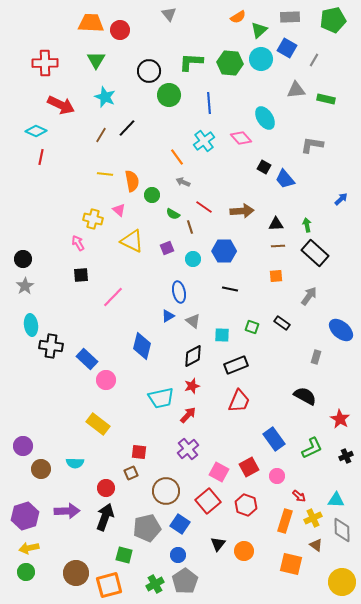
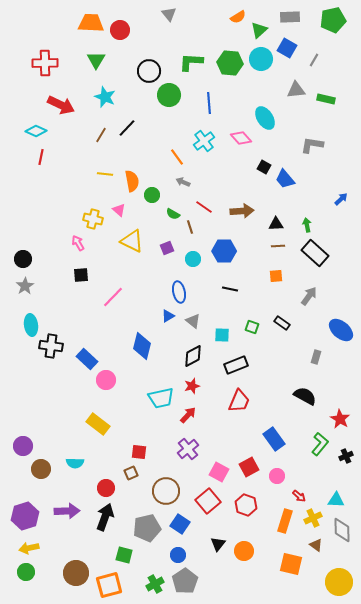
green L-shape at (312, 448): moved 8 px right, 4 px up; rotated 25 degrees counterclockwise
yellow circle at (342, 582): moved 3 px left
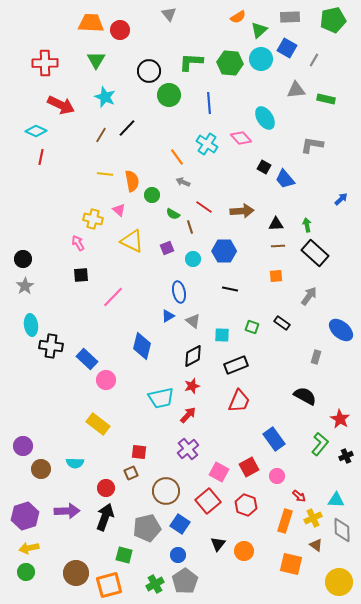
cyan cross at (204, 141): moved 3 px right, 3 px down; rotated 20 degrees counterclockwise
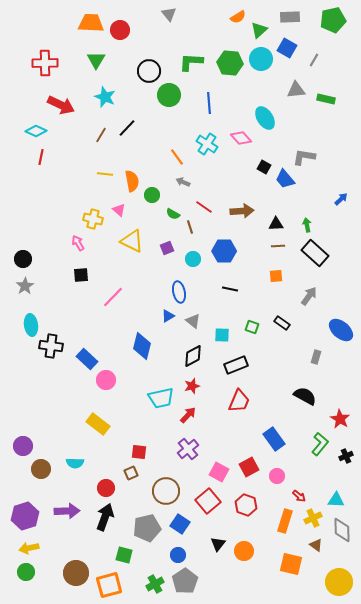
gray L-shape at (312, 145): moved 8 px left, 12 px down
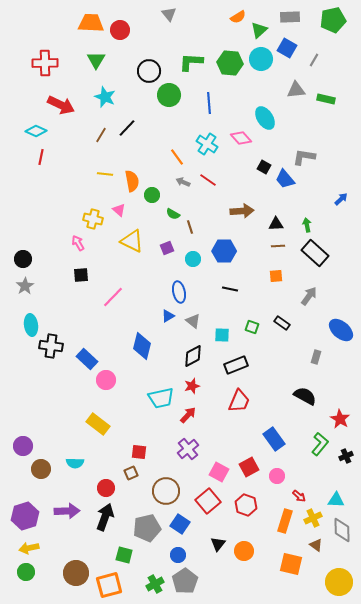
red line at (204, 207): moved 4 px right, 27 px up
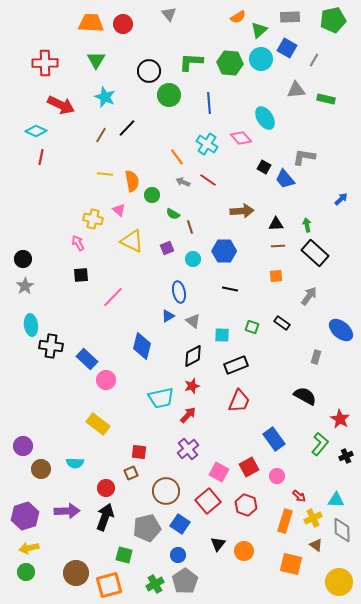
red circle at (120, 30): moved 3 px right, 6 px up
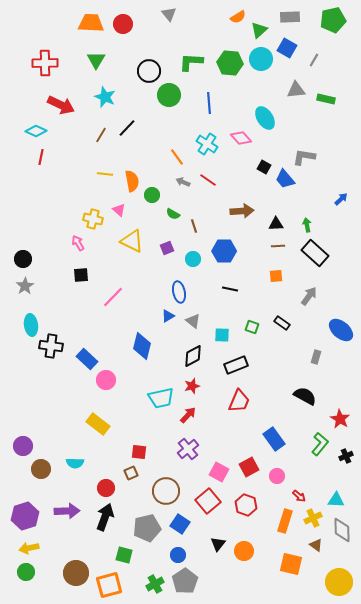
brown line at (190, 227): moved 4 px right, 1 px up
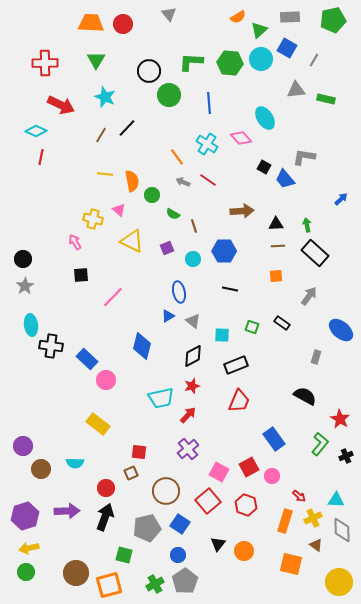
pink arrow at (78, 243): moved 3 px left, 1 px up
pink circle at (277, 476): moved 5 px left
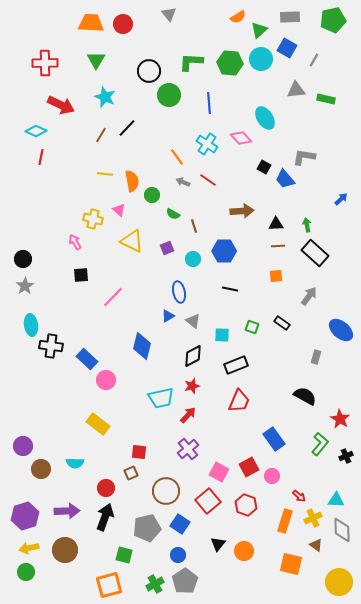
brown circle at (76, 573): moved 11 px left, 23 px up
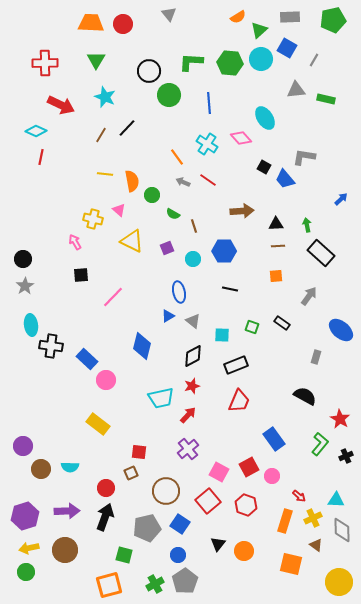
black rectangle at (315, 253): moved 6 px right
cyan semicircle at (75, 463): moved 5 px left, 4 px down
